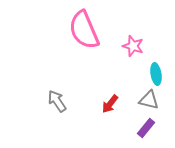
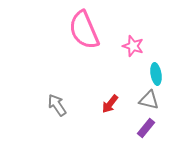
gray arrow: moved 4 px down
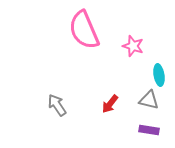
cyan ellipse: moved 3 px right, 1 px down
purple rectangle: moved 3 px right, 2 px down; rotated 60 degrees clockwise
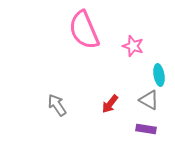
gray triangle: rotated 15 degrees clockwise
purple rectangle: moved 3 px left, 1 px up
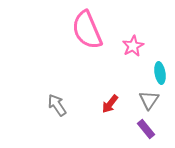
pink semicircle: moved 3 px right
pink star: rotated 25 degrees clockwise
cyan ellipse: moved 1 px right, 2 px up
gray triangle: rotated 35 degrees clockwise
purple rectangle: rotated 42 degrees clockwise
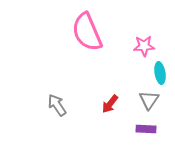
pink semicircle: moved 2 px down
pink star: moved 11 px right; rotated 25 degrees clockwise
purple rectangle: rotated 48 degrees counterclockwise
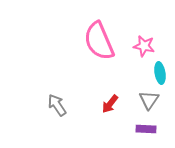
pink semicircle: moved 12 px right, 9 px down
pink star: rotated 15 degrees clockwise
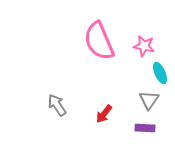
cyan ellipse: rotated 15 degrees counterclockwise
red arrow: moved 6 px left, 10 px down
purple rectangle: moved 1 px left, 1 px up
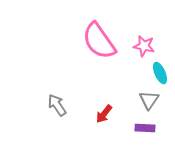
pink semicircle: rotated 12 degrees counterclockwise
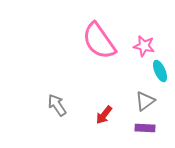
cyan ellipse: moved 2 px up
gray triangle: moved 4 px left, 1 px down; rotated 20 degrees clockwise
red arrow: moved 1 px down
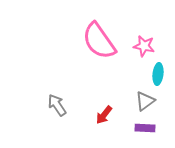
cyan ellipse: moved 2 px left, 3 px down; rotated 30 degrees clockwise
